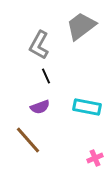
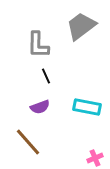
gray L-shape: moved 1 px left; rotated 28 degrees counterclockwise
brown line: moved 2 px down
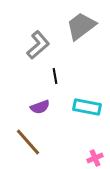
gray L-shape: rotated 132 degrees counterclockwise
black line: moved 9 px right; rotated 14 degrees clockwise
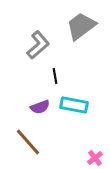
cyan rectangle: moved 13 px left, 2 px up
pink cross: rotated 14 degrees counterclockwise
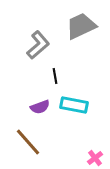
gray trapezoid: rotated 12 degrees clockwise
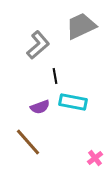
cyan rectangle: moved 1 px left, 3 px up
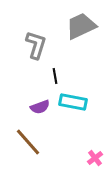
gray L-shape: moved 2 px left; rotated 32 degrees counterclockwise
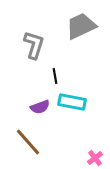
gray L-shape: moved 2 px left
cyan rectangle: moved 1 px left
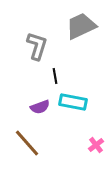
gray L-shape: moved 3 px right, 1 px down
cyan rectangle: moved 1 px right
brown line: moved 1 px left, 1 px down
pink cross: moved 1 px right, 13 px up
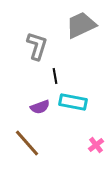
gray trapezoid: moved 1 px up
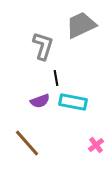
gray L-shape: moved 6 px right
black line: moved 1 px right, 2 px down
purple semicircle: moved 6 px up
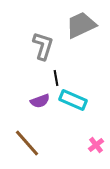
cyan rectangle: moved 2 px up; rotated 12 degrees clockwise
